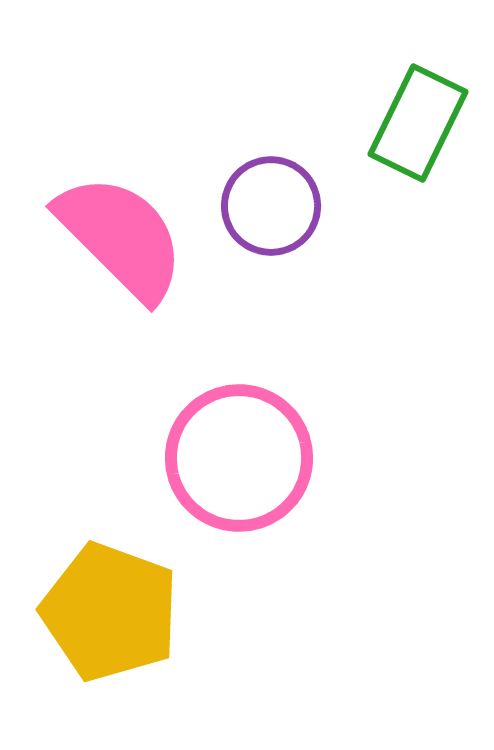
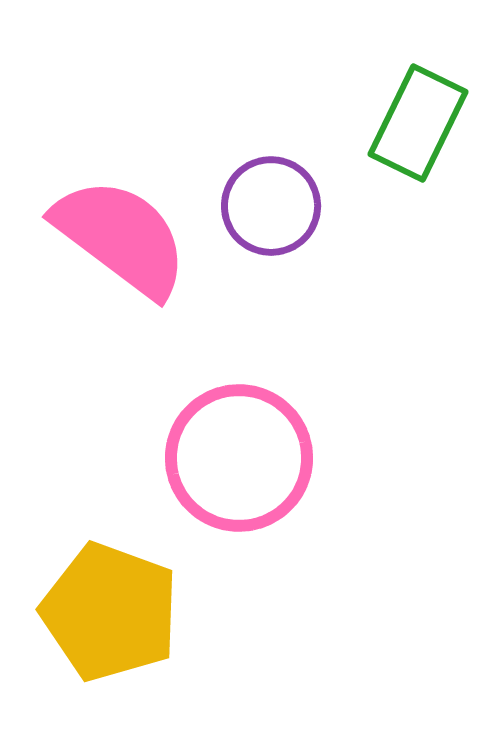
pink semicircle: rotated 8 degrees counterclockwise
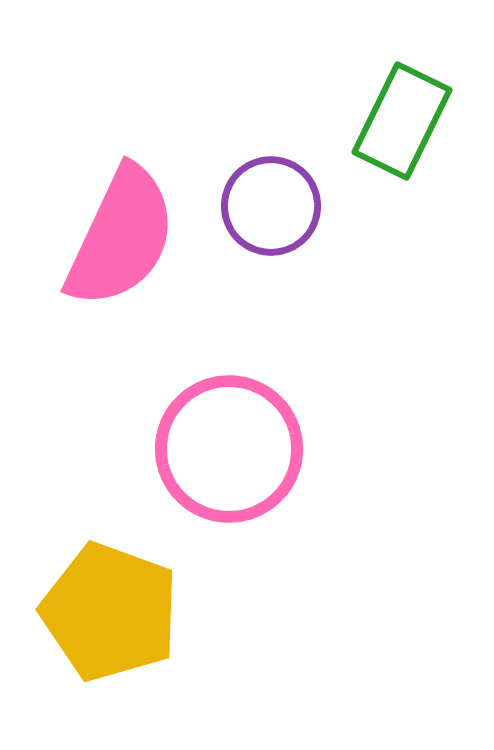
green rectangle: moved 16 px left, 2 px up
pink semicircle: rotated 78 degrees clockwise
pink circle: moved 10 px left, 9 px up
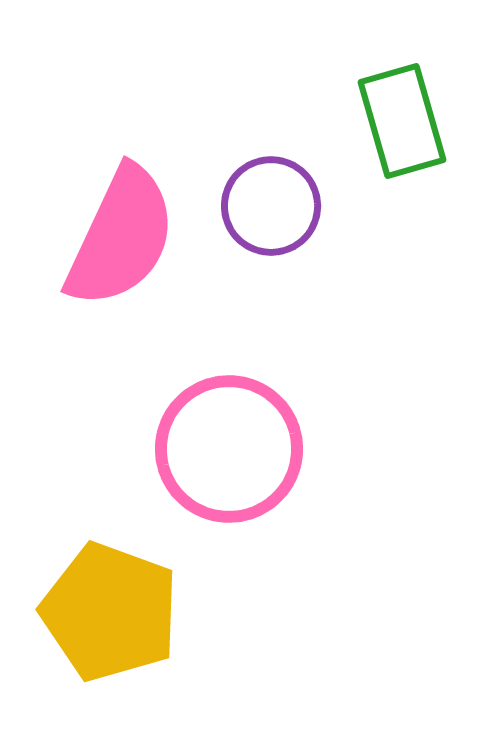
green rectangle: rotated 42 degrees counterclockwise
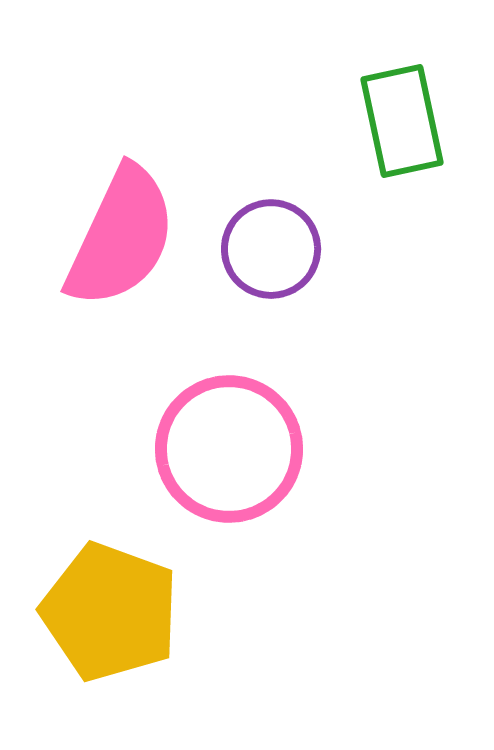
green rectangle: rotated 4 degrees clockwise
purple circle: moved 43 px down
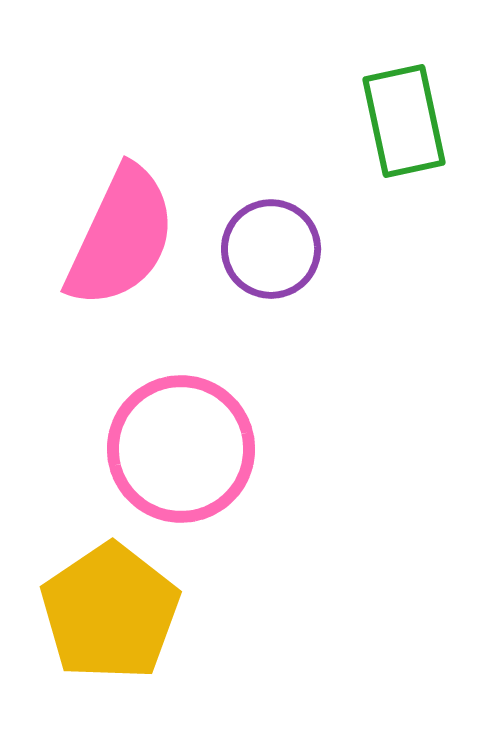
green rectangle: moved 2 px right
pink circle: moved 48 px left
yellow pentagon: rotated 18 degrees clockwise
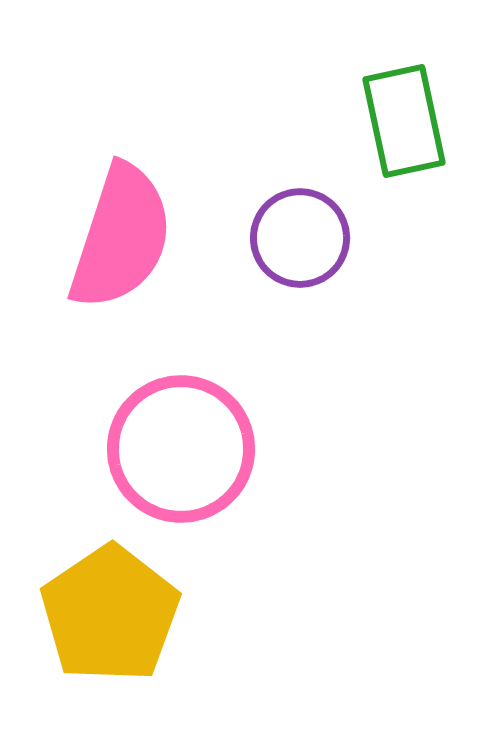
pink semicircle: rotated 7 degrees counterclockwise
purple circle: moved 29 px right, 11 px up
yellow pentagon: moved 2 px down
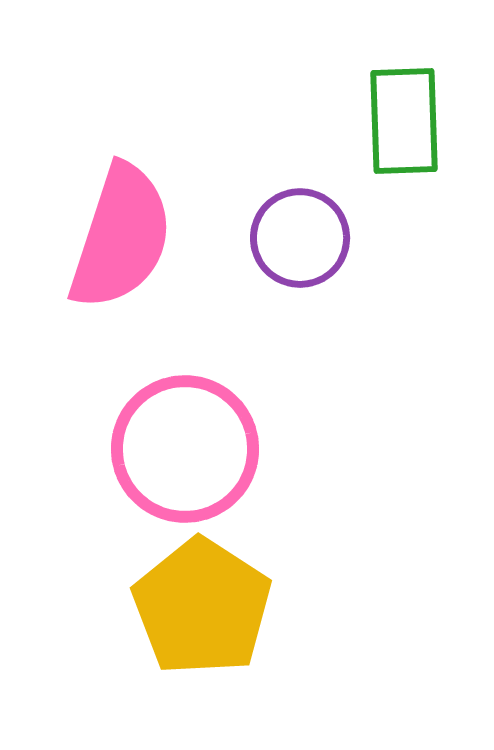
green rectangle: rotated 10 degrees clockwise
pink circle: moved 4 px right
yellow pentagon: moved 92 px right, 7 px up; rotated 5 degrees counterclockwise
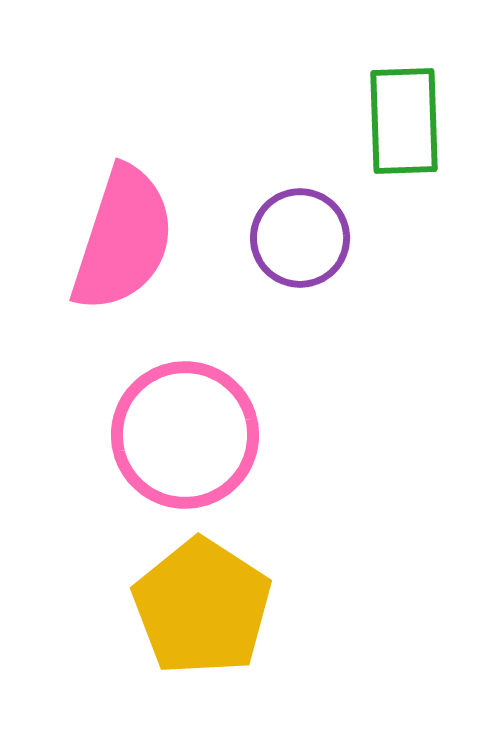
pink semicircle: moved 2 px right, 2 px down
pink circle: moved 14 px up
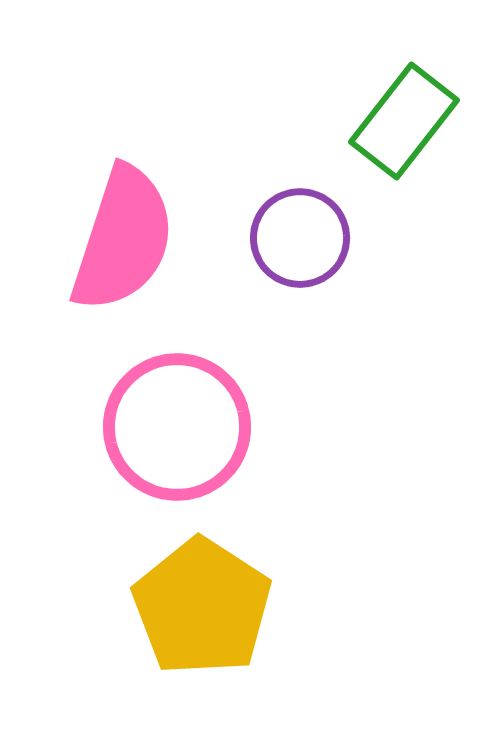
green rectangle: rotated 40 degrees clockwise
pink circle: moved 8 px left, 8 px up
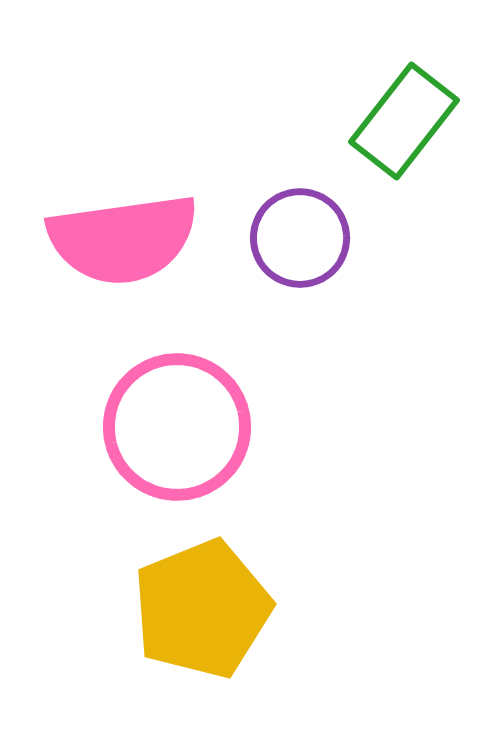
pink semicircle: rotated 64 degrees clockwise
yellow pentagon: moved 2 px down; rotated 17 degrees clockwise
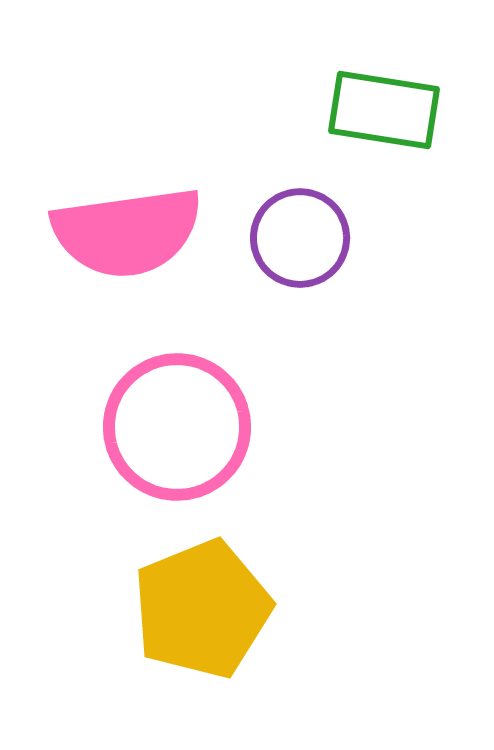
green rectangle: moved 20 px left, 11 px up; rotated 61 degrees clockwise
pink semicircle: moved 4 px right, 7 px up
